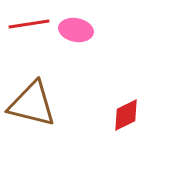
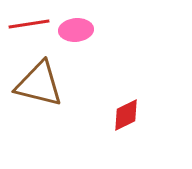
pink ellipse: rotated 16 degrees counterclockwise
brown triangle: moved 7 px right, 20 px up
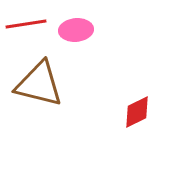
red line: moved 3 px left
red diamond: moved 11 px right, 3 px up
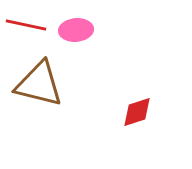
red line: moved 1 px down; rotated 21 degrees clockwise
red diamond: rotated 8 degrees clockwise
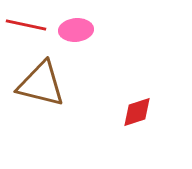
brown triangle: moved 2 px right
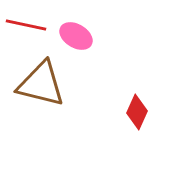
pink ellipse: moved 6 px down; rotated 36 degrees clockwise
red diamond: rotated 48 degrees counterclockwise
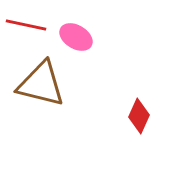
pink ellipse: moved 1 px down
red diamond: moved 2 px right, 4 px down
